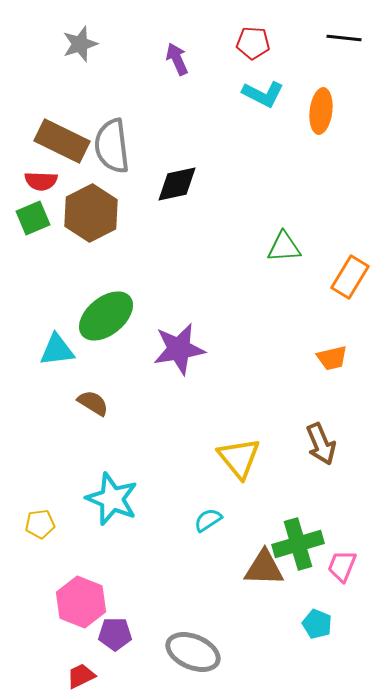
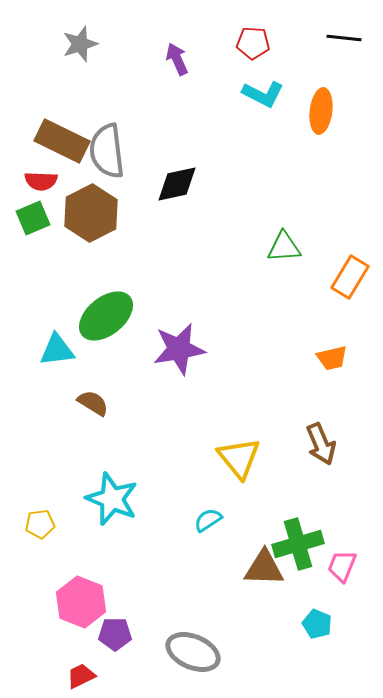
gray semicircle: moved 5 px left, 5 px down
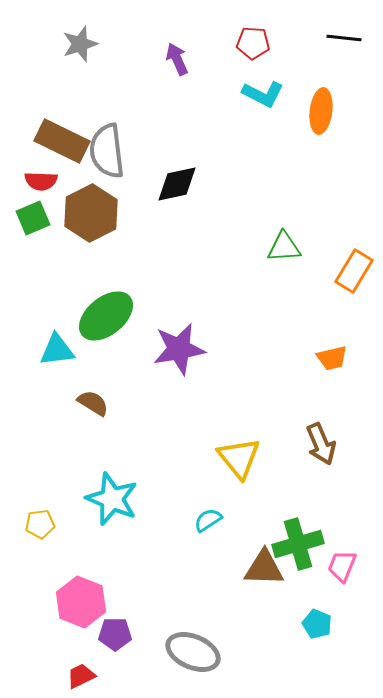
orange rectangle: moved 4 px right, 6 px up
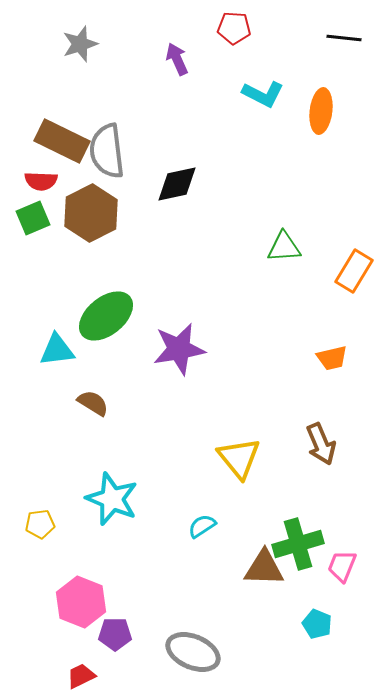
red pentagon: moved 19 px left, 15 px up
cyan semicircle: moved 6 px left, 6 px down
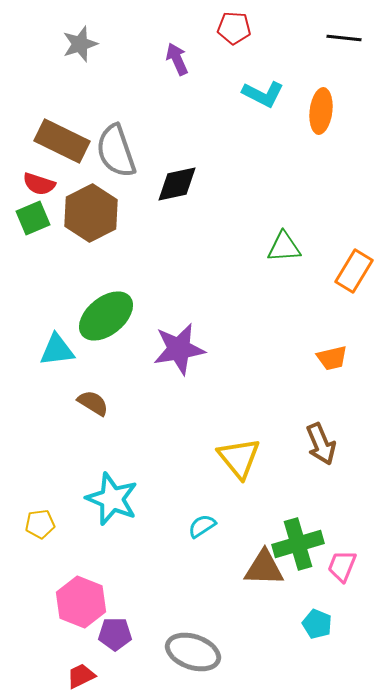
gray semicircle: moved 9 px right; rotated 12 degrees counterclockwise
red semicircle: moved 2 px left, 3 px down; rotated 16 degrees clockwise
gray ellipse: rotated 4 degrees counterclockwise
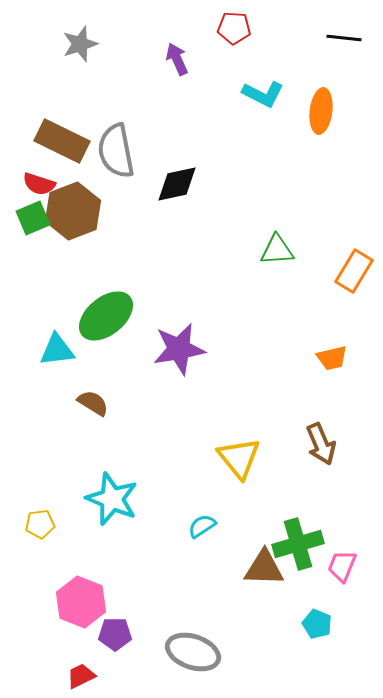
gray semicircle: rotated 8 degrees clockwise
brown hexagon: moved 18 px left, 2 px up; rotated 6 degrees clockwise
green triangle: moved 7 px left, 3 px down
